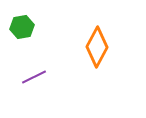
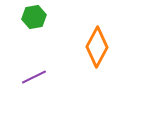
green hexagon: moved 12 px right, 10 px up
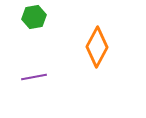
purple line: rotated 15 degrees clockwise
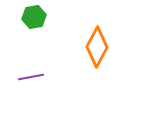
purple line: moved 3 px left
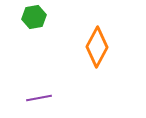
purple line: moved 8 px right, 21 px down
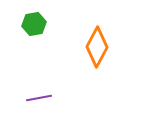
green hexagon: moved 7 px down
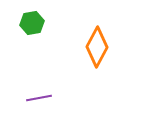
green hexagon: moved 2 px left, 1 px up
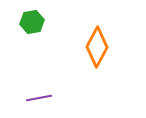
green hexagon: moved 1 px up
